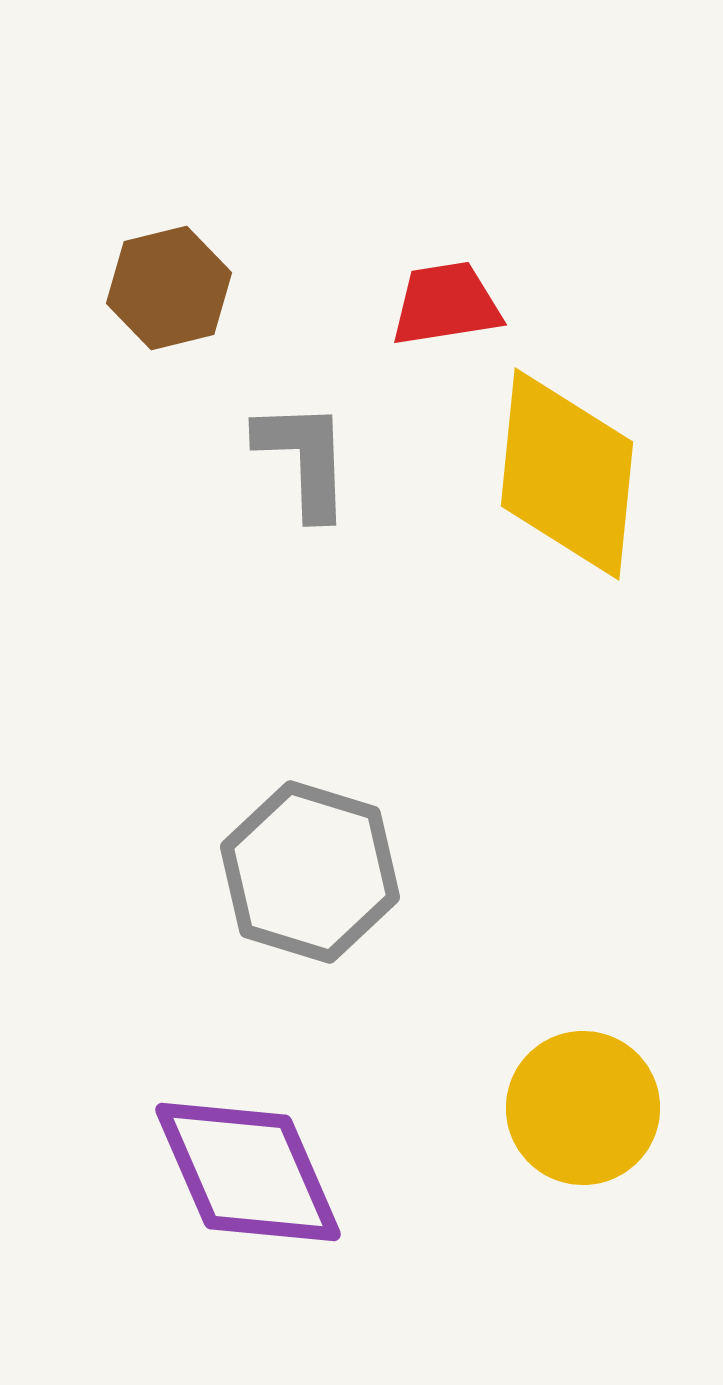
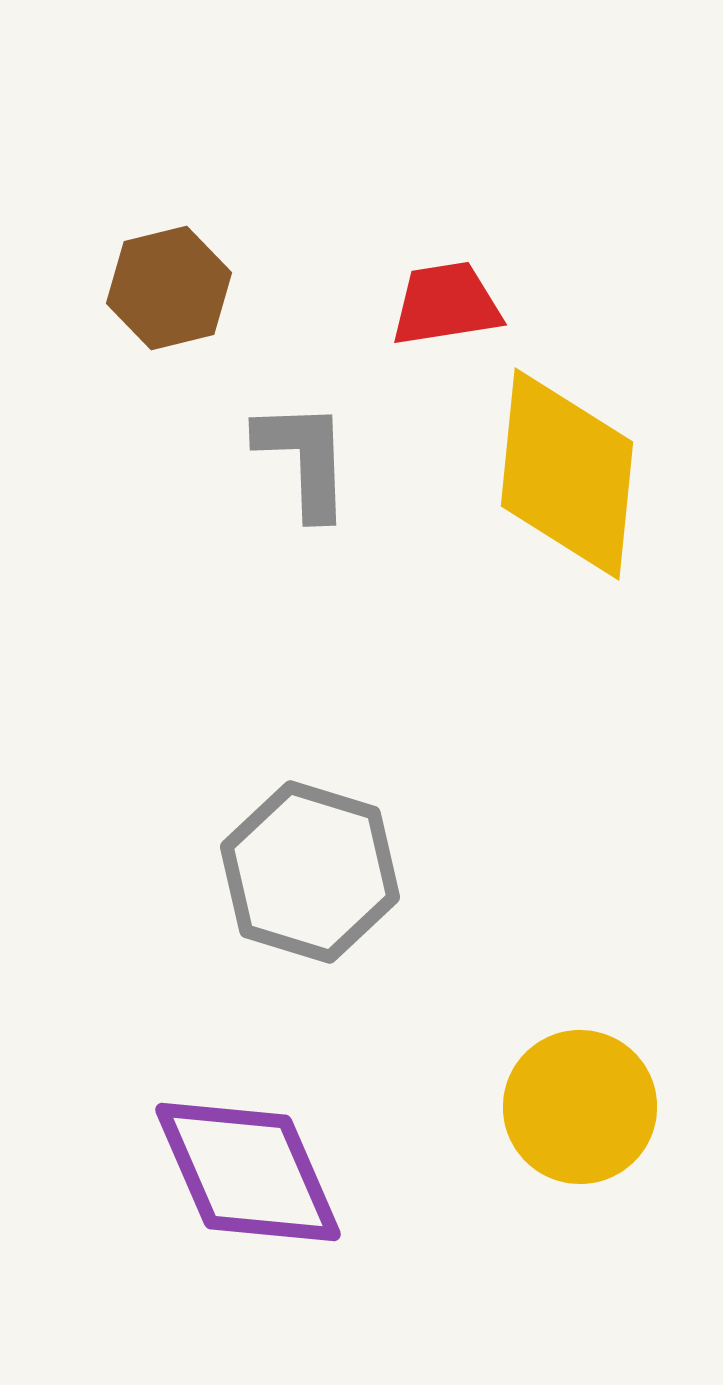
yellow circle: moved 3 px left, 1 px up
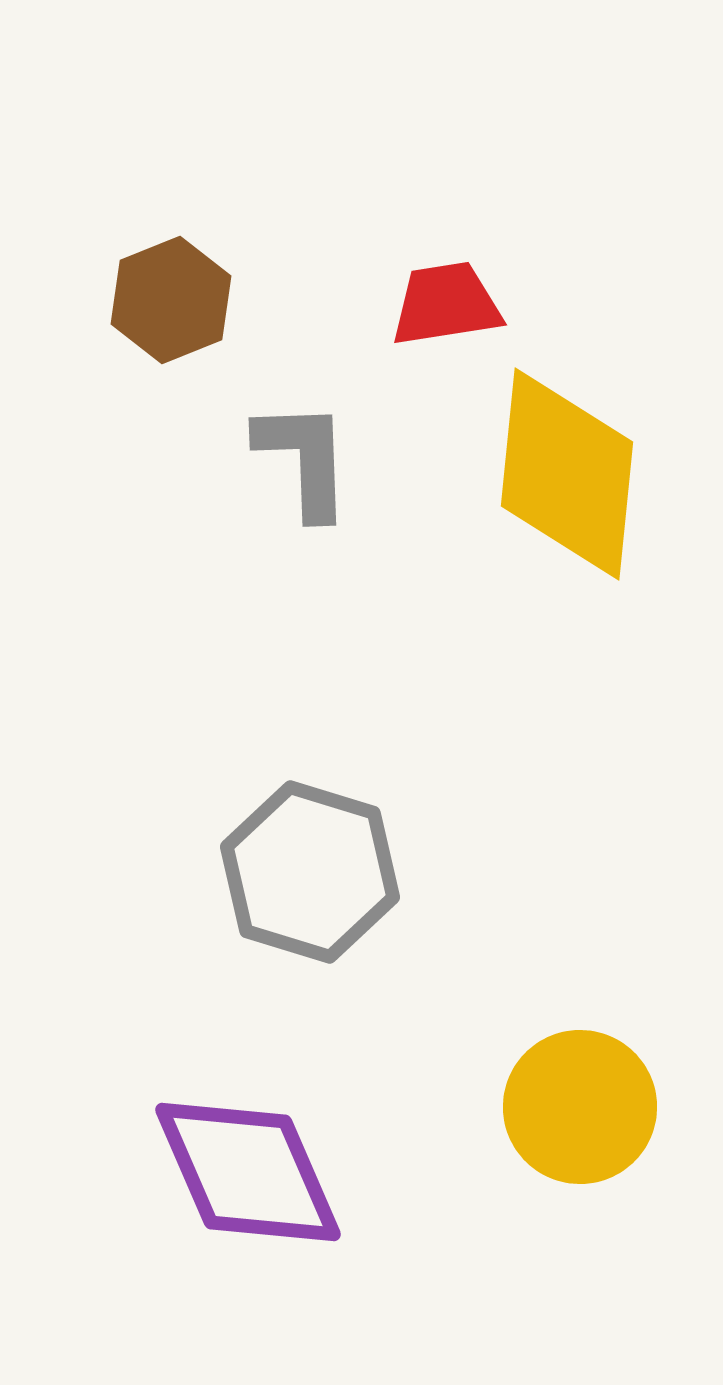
brown hexagon: moved 2 px right, 12 px down; rotated 8 degrees counterclockwise
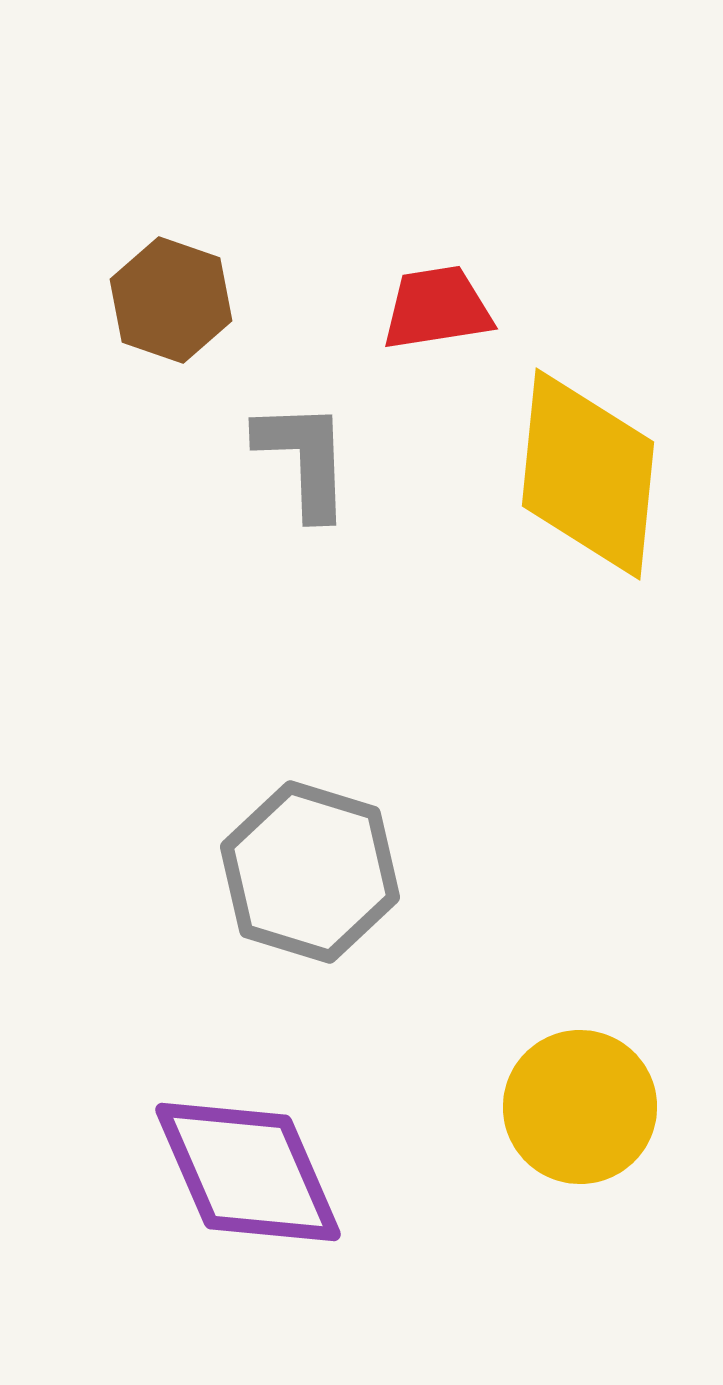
brown hexagon: rotated 19 degrees counterclockwise
red trapezoid: moved 9 px left, 4 px down
yellow diamond: moved 21 px right
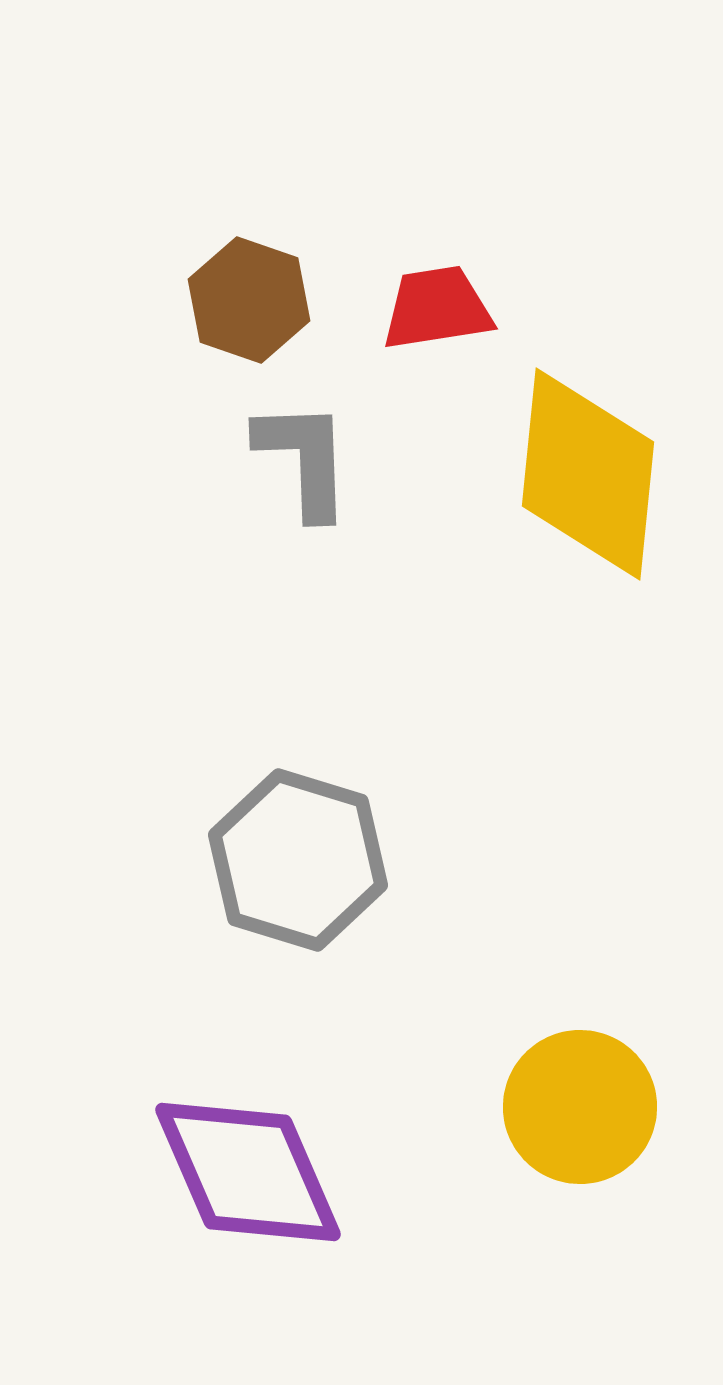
brown hexagon: moved 78 px right
gray hexagon: moved 12 px left, 12 px up
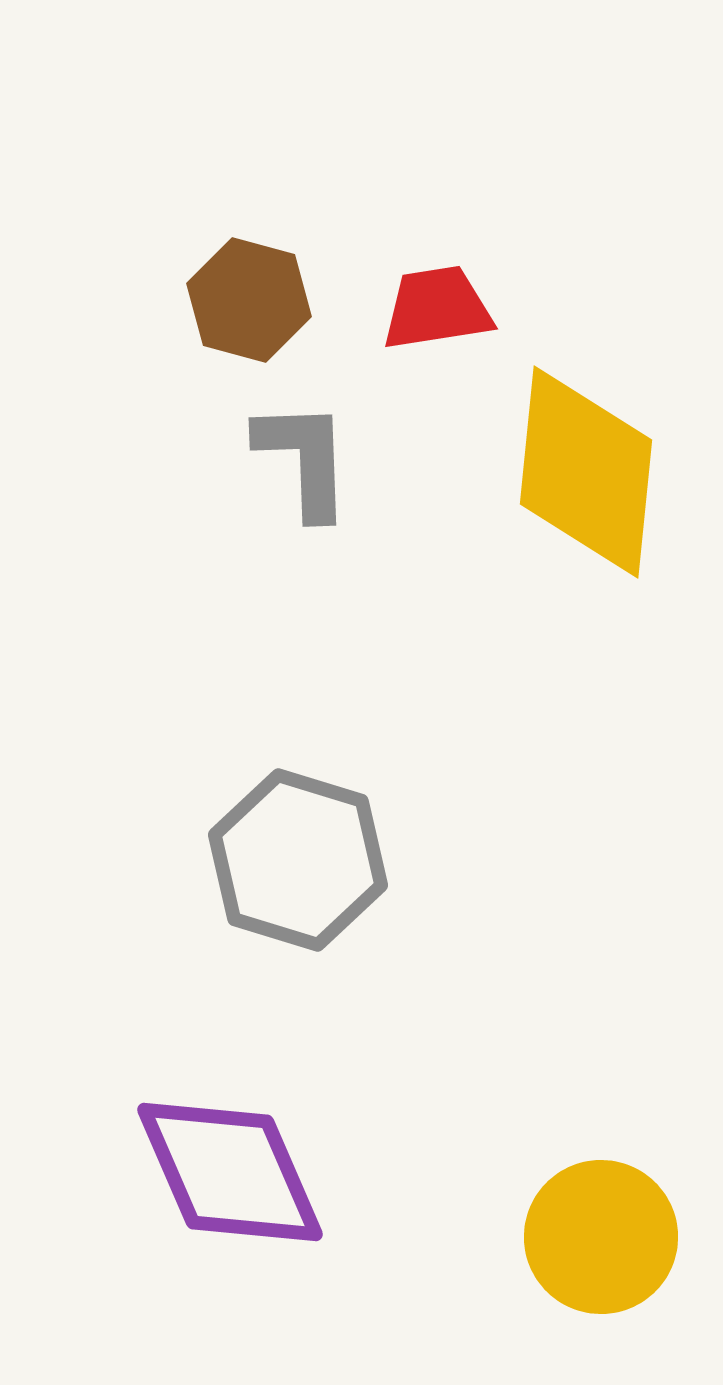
brown hexagon: rotated 4 degrees counterclockwise
yellow diamond: moved 2 px left, 2 px up
yellow circle: moved 21 px right, 130 px down
purple diamond: moved 18 px left
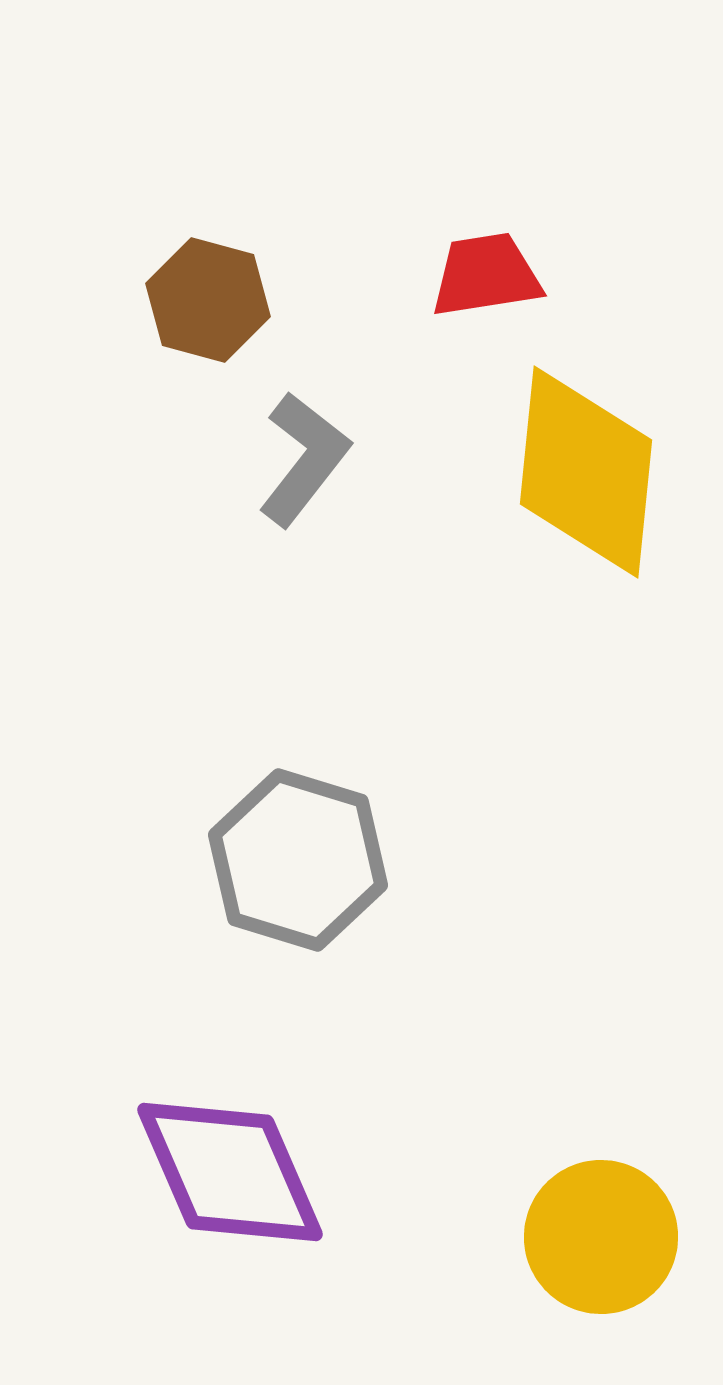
brown hexagon: moved 41 px left
red trapezoid: moved 49 px right, 33 px up
gray L-shape: rotated 40 degrees clockwise
